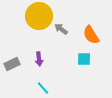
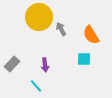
yellow circle: moved 1 px down
gray arrow: rotated 24 degrees clockwise
purple arrow: moved 6 px right, 6 px down
gray rectangle: rotated 21 degrees counterclockwise
cyan line: moved 7 px left, 2 px up
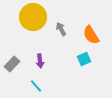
yellow circle: moved 6 px left
cyan square: rotated 24 degrees counterclockwise
purple arrow: moved 5 px left, 4 px up
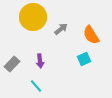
gray arrow: rotated 80 degrees clockwise
